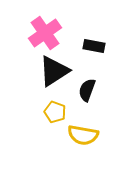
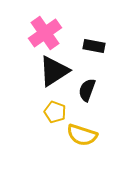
yellow semicircle: moved 1 px left; rotated 8 degrees clockwise
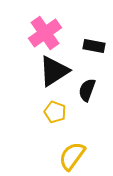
yellow semicircle: moved 10 px left, 21 px down; rotated 108 degrees clockwise
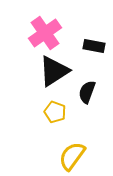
black semicircle: moved 2 px down
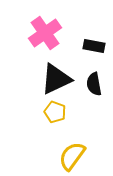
black triangle: moved 2 px right, 8 px down; rotated 8 degrees clockwise
black semicircle: moved 7 px right, 8 px up; rotated 30 degrees counterclockwise
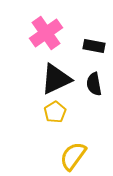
pink cross: moved 1 px right
yellow pentagon: rotated 20 degrees clockwise
yellow semicircle: moved 1 px right
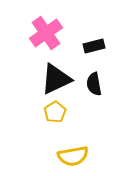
black rectangle: rotated 25 degrees counterclockwise
yellow semicircle: rotated 136 degrees counterclockwise
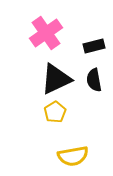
black semicircle: moved 4 px up
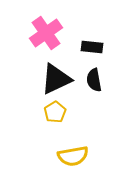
black rectangle: moved 2 px left, 1 px down; rotated 20 degrees clockwise
